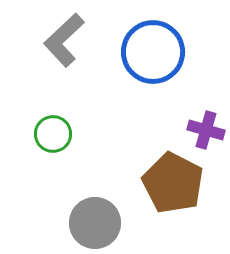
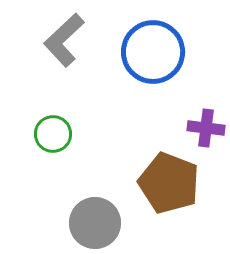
purple cross: moved 2 px up; rotated 9 degrees counterclockwise
brown pentagon: moved 4 px left; rotated 6 degrees counterclockwise
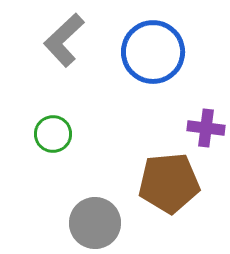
brown pentagon: rotated 26 degrees counterclockwise
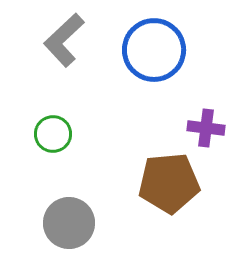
blue circle: moved 1 px right, 2 px up
gray circle: moved 26 px left
